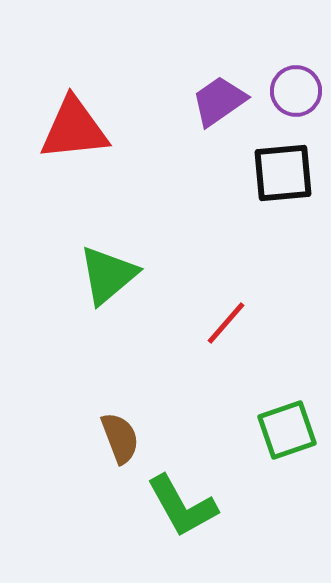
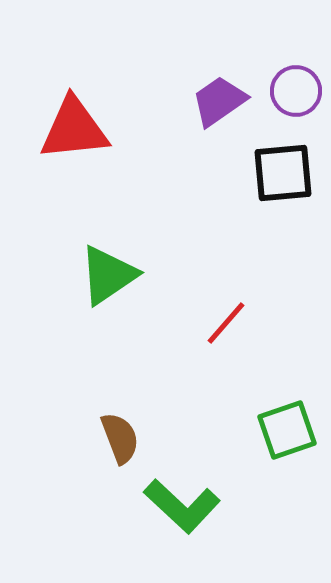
green triangle: rotated 6 degrees clockwise
green L-shape: rotated 18 degrees counterclockwise
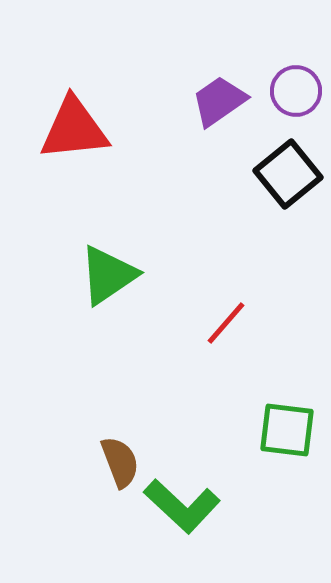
black square: moved 5 px right, 1 px down; rotated 34 degrees counterclockwise
green square: rotated 26 degrees clockwise
brown semicircle: moved 24 px down
